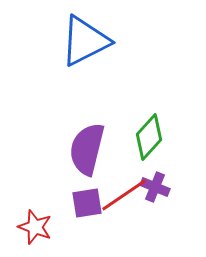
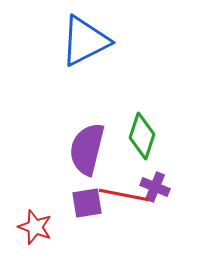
green diamond: moved 7 px left, 1 px up; rotated 24 degrees counterclockwise
red line: rotated 45 degrees clockwise
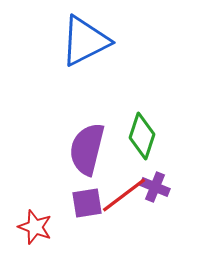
red line: rotated 48 degrees counterclockwise
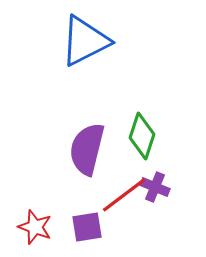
purple square: moved 24 px down
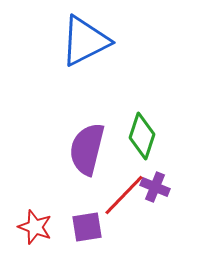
red line: rotated 9 degrees counterclockwise
